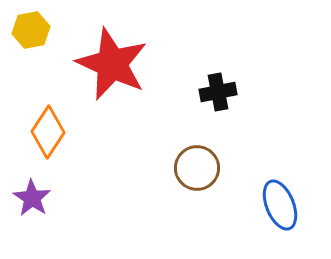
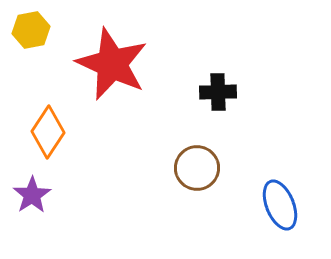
black cross: rotated 9 degrees clockwise
purple star: moved 3 px up; rotated 6 degrees clockwise
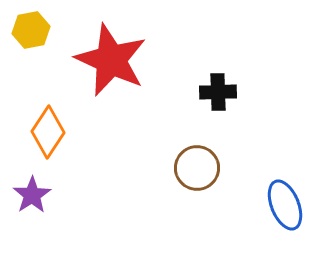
red star: moved 1 px left, 4 px up
blue ellipse: moved 5 px right
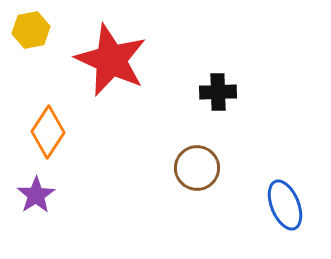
purple star: moved 4 px right
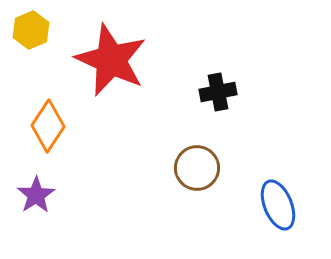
yellow hexagon: rotated 12 degrees counterclockwise
black cross: rotated 9 degrees counterclockwise
orange diamond: moved 6 px up
blue ellipse: moved 7 px left
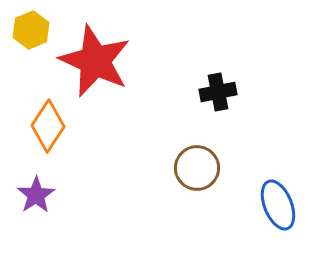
red star: moved 16 px left, 1 px down
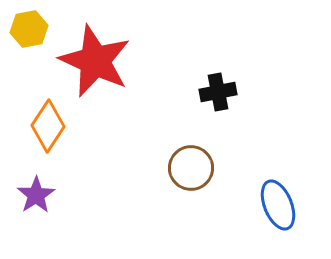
yellow hexagon: moved 2 px left, 1 px up; rotated 12 degrees clockwise
brown circle: moved 6 px left
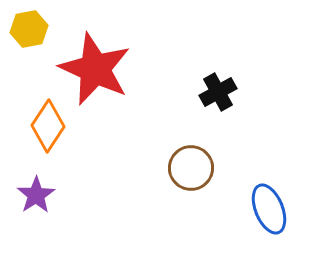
red star: moved 8 px down
black cross: rotated 18 degrees counterclockwise
blue ellipse: moved 9 px left, 4 px down
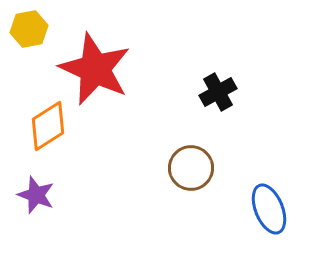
orange diamond: rotated 24 degrees clockwise
purple star: rotated 18 degrees counterclockwise
